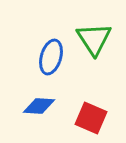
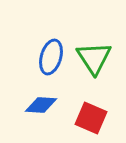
green triangle: moved 19 px down
blue diamond: moved 2 px right, 1 px up
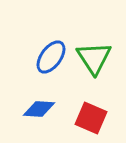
blue ellipse: rotated 20 degrees clockwise
blue diamond: moved 2 px left, 4 px down
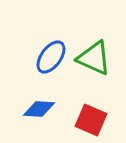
green triangle: rotated 33 degrees counterclockwise
red square: moved 2 px down
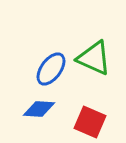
blue ellipse: moved 12 px down
red square: moved 1 px left, 2 px down
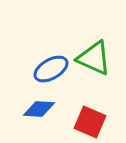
blue ellipse: rotated 24 degrees clockwise
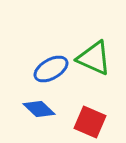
blue diamond: rotated 40 degrees clockwise
